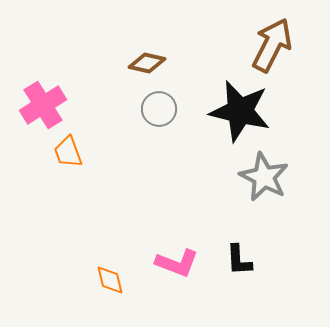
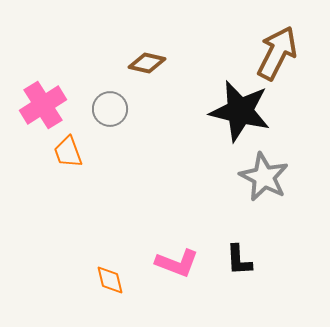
brown arrow: moved 5 px right, 8 px down
gray circle: moved 49 px left
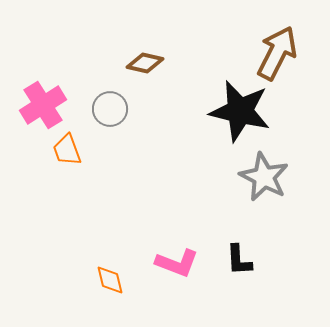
brown diamond: moved 2 px left
orange trapezoid: moved 1 px left, 2 px up
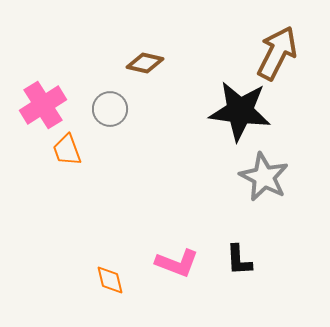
black star: rotated 6 degrees counterclockwise
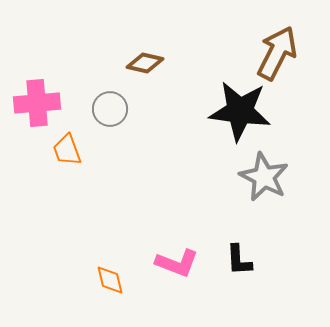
pink cross: moved 6 px left, 2 px up; rotated 27 degrees clockwise
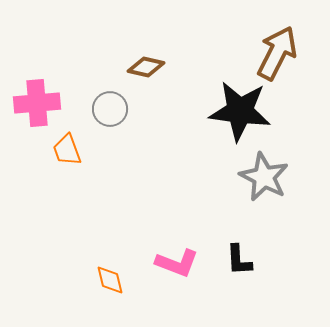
brown diamond: moved 1 px right, 4 px down
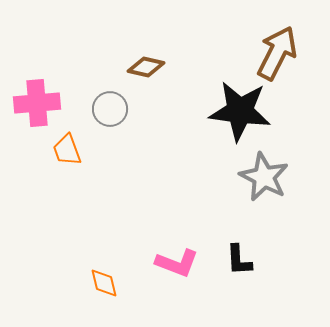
orange diamond: moved 6 px left, 3 px down
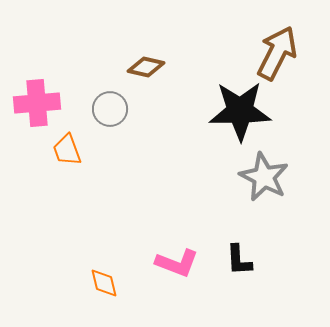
black star: rotated 8 degrees counterclockwise
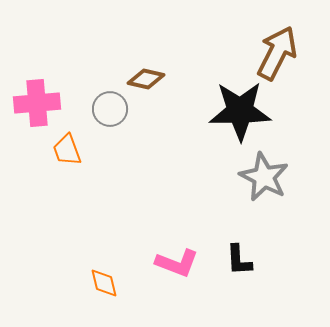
brown diamond: moved 12 px down
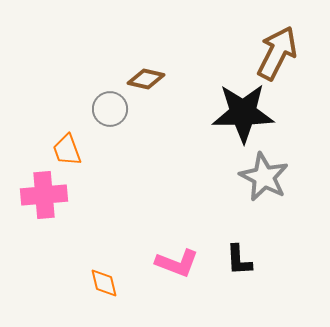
pink cross: moved 7 px right, 92 px down
black star: moved 3 px right, 2 px down
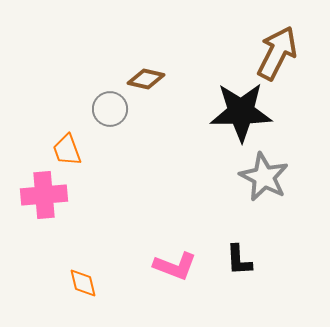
black star: moved 2 px left, 1 px up
pink L-shape: moved 2 px left, 3 px down
orange diamond: moved 21 px left
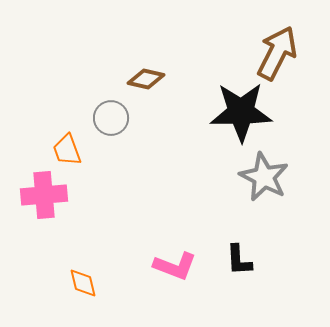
gray circle: moved 1 px right, 9 px down
